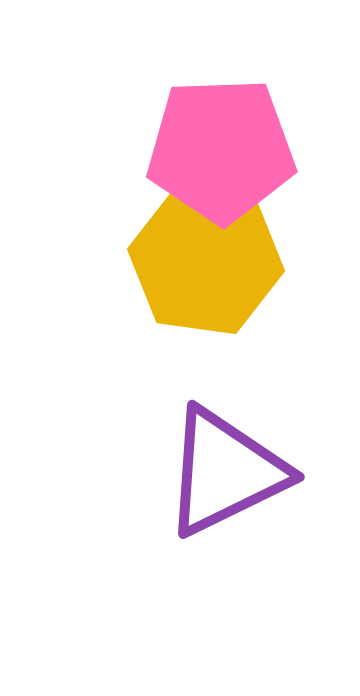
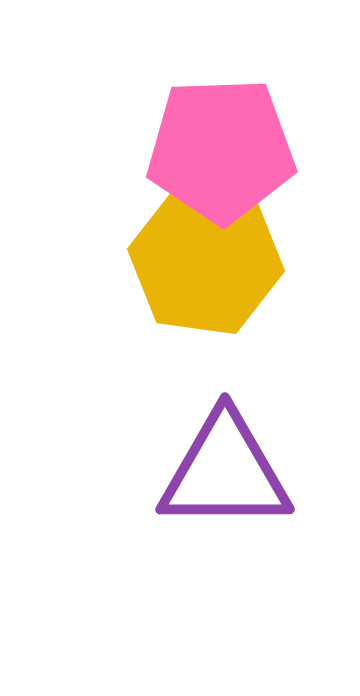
purple triangle: rotated 26 degrees clockwise
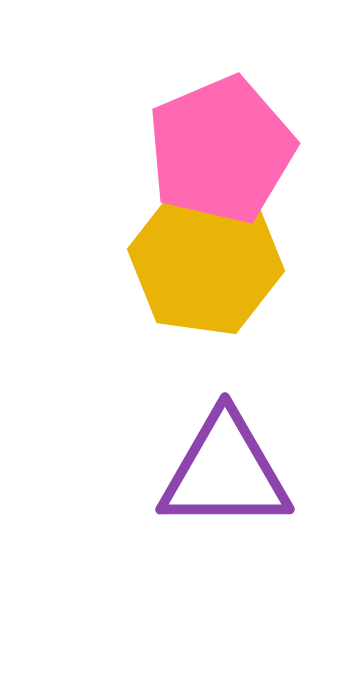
pink pentagon: rotated 21 degrees counterclockwise
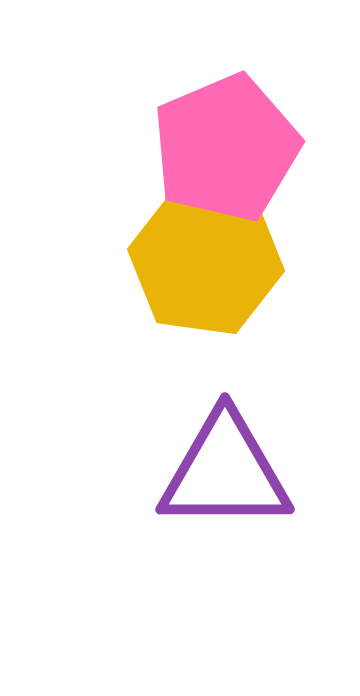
pink pentagon: moved 5 px right, 2 px up
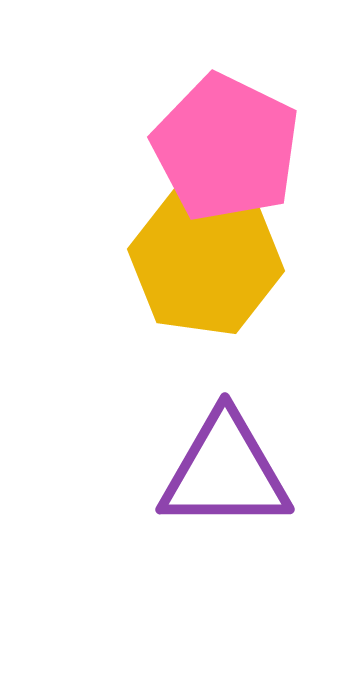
pink pentagon: rotated 23 degrees counterclockwise
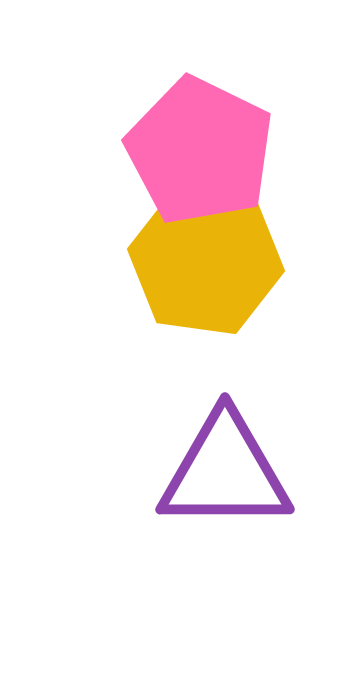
pink pentagon: moved 26 px left, 3 px down
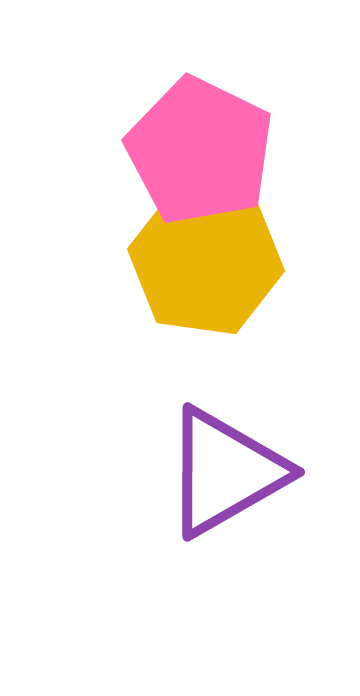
purple triangle: rotated 30 degrees counterclockwise
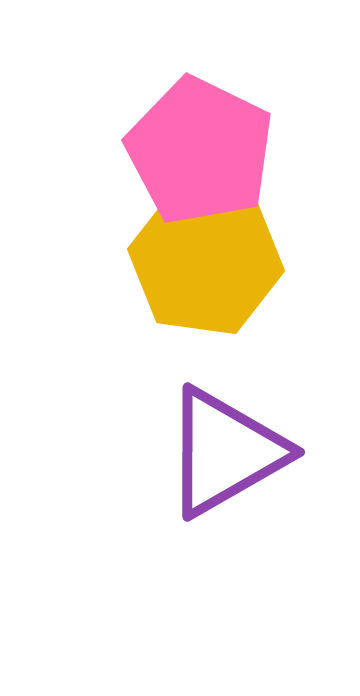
purple triangle: moved 20 px up
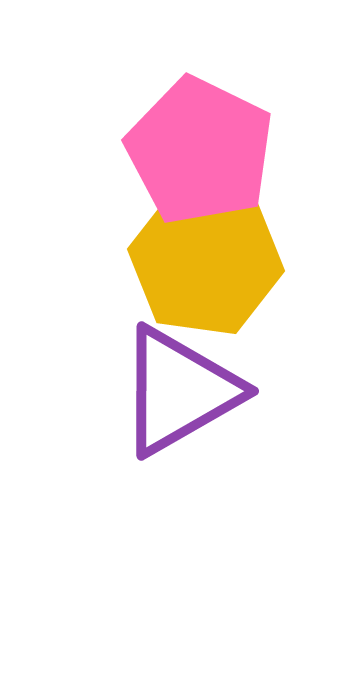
purple triangle: moved 46 px left, 61 px up
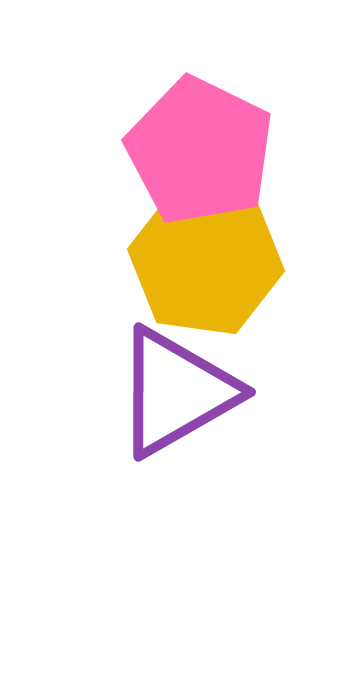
purple triangle: moved 3 px left, 1 px down
